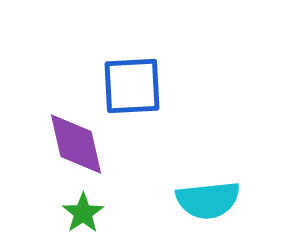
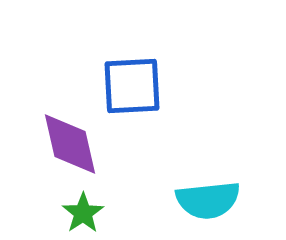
purple diamond: moved 6 px left
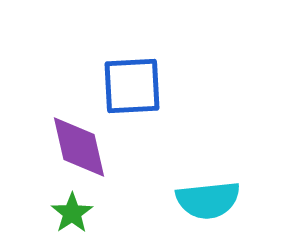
purple diamond: moved 9 px right, 3 px down
green star: moved 11 px left
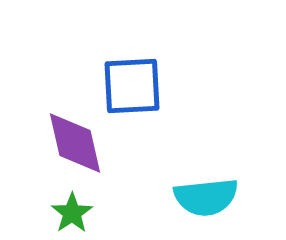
purple diamond: moved 4 px left, 4 px up
cyan semicircle: moved 2 px left, 3 px up
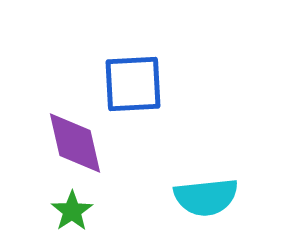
blue square: moved 1 px right, 2 px up
green star: moved 2 px up
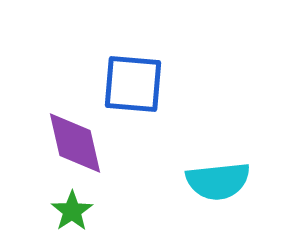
blue square: rotated 8 degrees clockwise
cyan semicircle: moved 12 px right, 16 px up
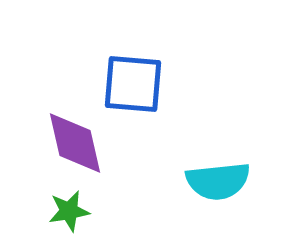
green star: moved 3 px left; rotated 24 degrees clockwise
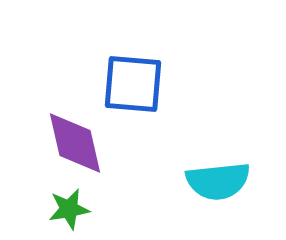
green star: moved 2 px up
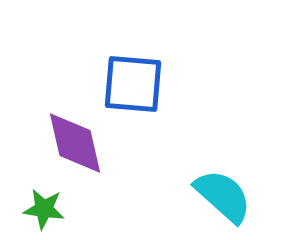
cyan semicircle: moved 5 px right, 15 px down; rotated 132 degrees counterclockwise
green star: moved 25 px left; rotated 18 degrees clockwise
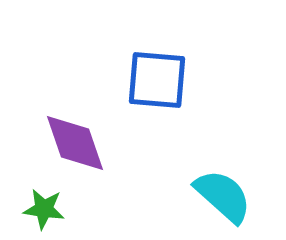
blue square: moved 24 px right, 4 px up
purple diamond: rotated 6 degrees counterclockwise
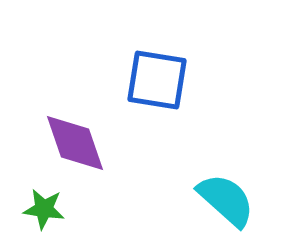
blue square: rotated 4 degrees clockwise
cyan semicircle: moved 3 px right, 4 px down
